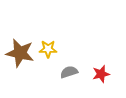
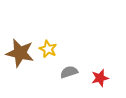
yellow star: rotated 24 degrees clockwise
red star: moved 1 px left, 4 px down
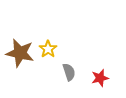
yellow star: rotated 12 degrees clockwise
gray semicircle: rotated 90 degrees clockwise
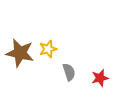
yellow star: rotated 18 degrees clockwise
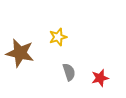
yellow star: moved 10 px right, 12 px up
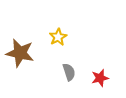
yellow star: rotated 12 degrees counterclockwise
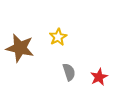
brown star: moved 5 px up
red star: moved 1 px left, 1 px up; rotated 12 degrees counterclockwise
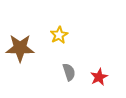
yellow star: moved 1 px right, 2 px up
brown star: rotated 12 degrees counterclockwise
